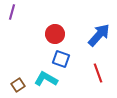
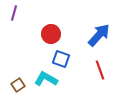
purple line: moved 2 px right, 1 px down
red circle: moved 4 px left
red line: moved 2 px right, 3 px up
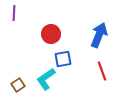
purple line: rotated 14 degrees counterclockwise
blue arrow: rotated 20 degrees counterclockwise
blue square: moved 2 px right; rotated 30 degrees counterclockwise
red line: moved 2 px right, 1 px down
cyan L-shape: rotated 65 degrees counterclockwise
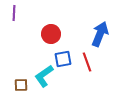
blue arrow: moved 1 px right, 1 px up
red line: moved 15 px left, 9 px up
cyan L-shape: moved 2 px left, 3 px up
brown square: moved 3 px right; rotated 32 degrees clockwise
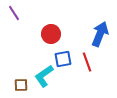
purple line: rotated 35 degrees counterclockwise
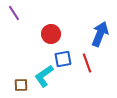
red line: moved 1 px down
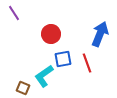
brown square: moved 2 px right, 3 px down; rotated 24 degrees clockwise
